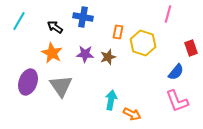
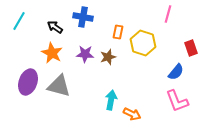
gray triangle: moved 2 px left; rotated 40 degrees counterclockwise
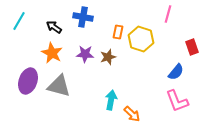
black arrow: moved 1 px left
yellow hexagon: moved 2 px left, 4 px up
red rectangle: moved 1 px right, 1 px up
purple ellipse: moved 1 px up
orange arrow: rotated 18 degrees clockwise
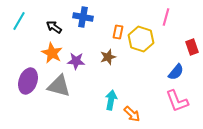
pink line: moved 2 px left, 3 px down
purple star: moved 9 px left, 7 px down
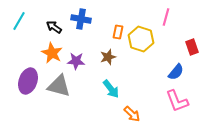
blue cross: moved 2 px left, 2 px down
cyan arrow: moved 11 px up; rotated 132 degrees clockwise
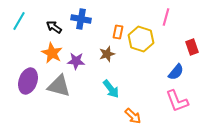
brown star: moved 1 px left, 3 px up
orange arrow: moved 1 px right, 2 px down
